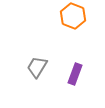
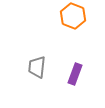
gray trapezoid: rotated 25 degrees counterclockwise
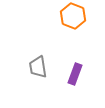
gray trapezoid: moved 1 px right; rotated 15 degrees counterclockwise
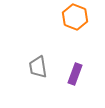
orange hexagon: moved 2 px right, 1 px down
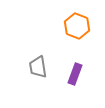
orange hexagon: moved 2 px right, 9 px down
